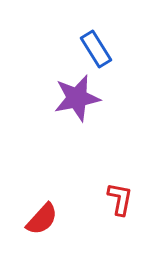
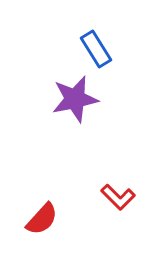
purple star: moved 2 px left, 1 px down
red L-shape: moved 2 px left, 2 px up; rotated 124 degrees clockwise
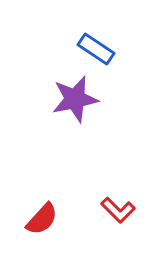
blue rectangle: rotated 24 degrees counterclockwise
red L-shape: moved 13 px down
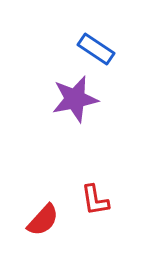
red L-shape: moved 23 px left, 10 px up; rotated 36 degrees clockwise
red semicircle: moved 1 px right, 1 px down
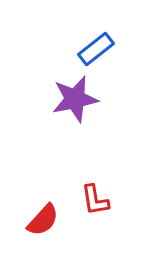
blue rectangle: rotated 72 degrees counterclockwise
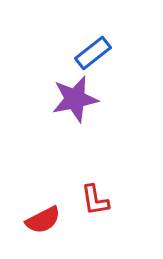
blue rectangle: moved 3 px left, 4 px down
red semicircle: rotated 21 degrees clockwise
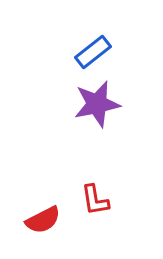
blue rectangle: moved 1 px up
purple star: moved 22 px right, 5 px down
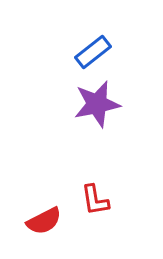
red semicircle: moved 1 px right, 1 px down
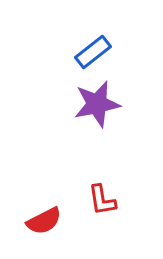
red L-shape: moved 7 px right
